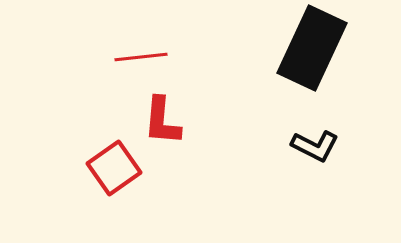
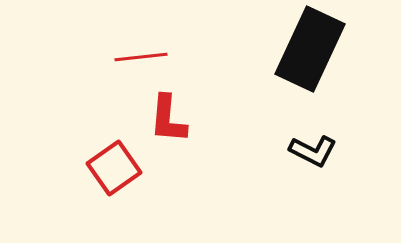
black rectangle: moved 2 px left, 1 px down
red L-shape: moved 6 px right, 2 px up
black L-shape: moved 2 px left, 5 px down
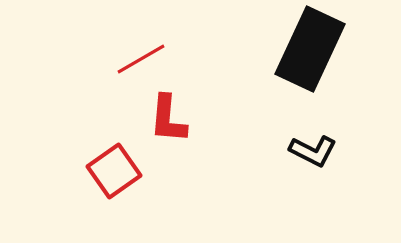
red line: moved 2 px down; rotated 24 degrees counterclockwise
red square: moved 3 px down
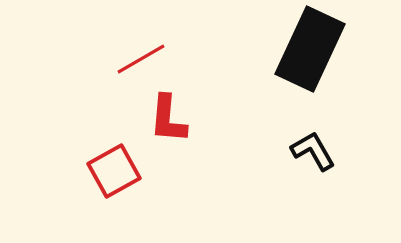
black L-shape: rotated 147 degrees counterclockwise
red square: rotated 6 degrees clockwise
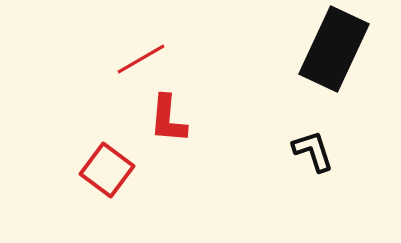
black rectangle: moved 24 px right
black L-shape: rotated 12 degrees clockwise
red square: moved 7 px left, 1 px up; rotated 24 degrees counterclockwise
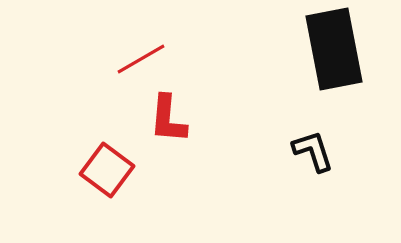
black rectangle: rotated 36 degrees counterclockwise
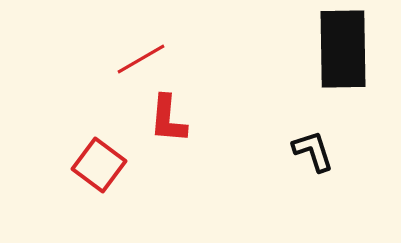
black rectangle: moved 9 px right; rotated 10 degrees clockwise
red square: moved 8 px left, 5 px up
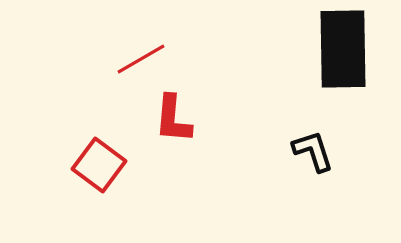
red L-shape: moved 5 px right
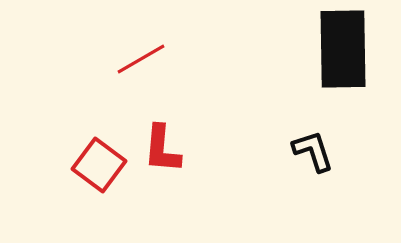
red L-shape: moved 11 px left, 30 px down
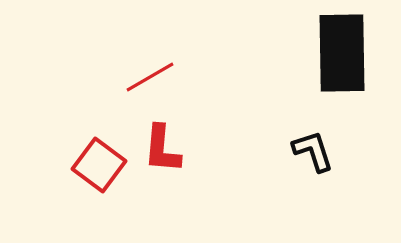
black rectangle: moved 1 px left, 4 px down
red line: moved 9 px right, 18 px down
